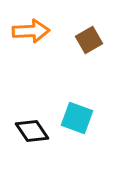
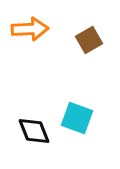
orange arrow: moved 1 px left, 2 px up
black diamond: moved 2 px right; rotated 12 degrees clockwise
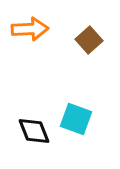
brown square: rotated 12 degrees counterclockwise
cyan square: moved 1 px left, 1 px down
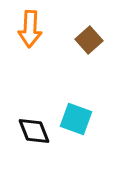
orange arrow: rotated 96 degrees clockwise
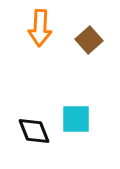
orange arrow: moved 10 px right, 1 px up
cyan square: rotated 20 degrees counterclockwise
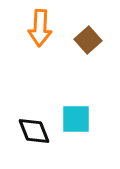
brown square: moved 1 px left
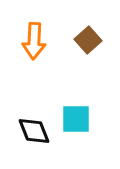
orange arrow: moved 6 px left, 13 px down
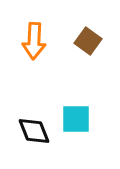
brown square: moved 1 px down; rotated 12 degrees counterclockwise
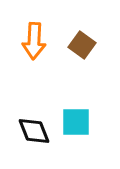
brown square: moved 6 px left, 4 px down
cyan square: moved 3 px down
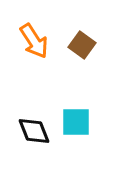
orange arrow: rotated 36 degrees counterclockwise
